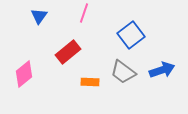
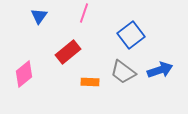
blue arrow: moved 2 px left
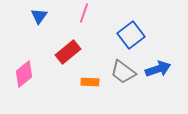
blue arrow: moved 2 px left, 1 px up
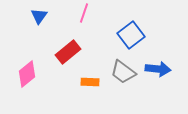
blue arrow: rotated 25 degrees clockwise
pink diamond: moved 3 px right
